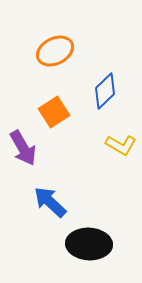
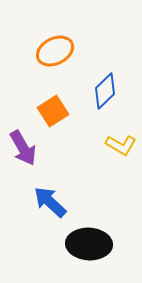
orange square: moved 1 px left, 1 px up
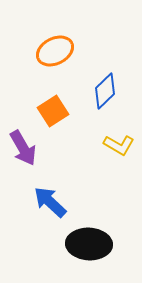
yellow L-shape: moved 2 px left
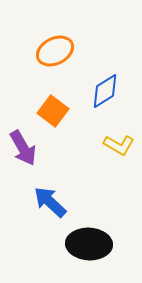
blue diamond: rotated 12 degrees clockwise
orange square: rotated 20 degrees counterclockwise
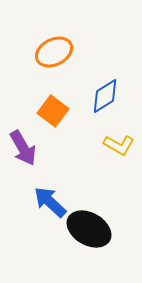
orange ellipse: moved 1 px left, 1 px down
blue diamond: moved 5 px down
black ellipse: moved 15 px up; rotated 27 degrees clockwise
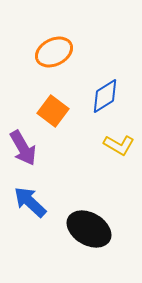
blue arrow: moved 20 px left
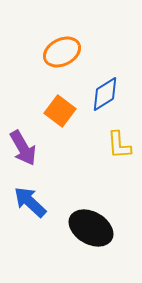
orange ellipse: moved 8 px right
blue diamond: moved 2 px up
orange square: moved 7 px right
yellow L-shape: rotated 56 degrees clockwise
black ellipse: moved 2 px right, 1 px up
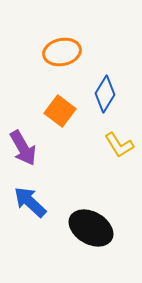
orange ellipse: rotated 15 degrees clockwise
blue diamond: rotated 27 degrees counterclockwise
yellow L-shape: rotated 28 degrees counterclockwise
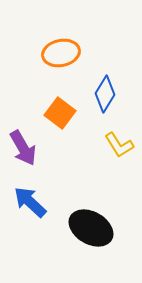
orange ellipse: moved 1 px left, 1 px down
orange square: moved 2 px down
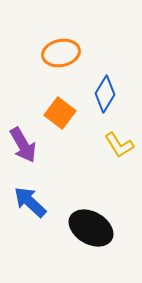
purple arrow: moved 3 px up
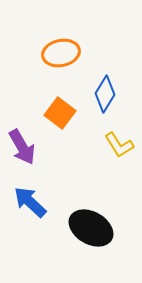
purple arrow: moved 1 px left, 2 px down
